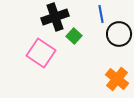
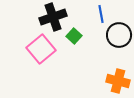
black cross: moved 2 px left
black circle: moved 1 px down
pink square: moved 4 px up; rotated 16 degrees clockwise
orange cross: moved 1 px right, 2 px down; rotated 25 degrees counterclockwise
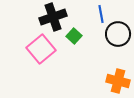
black circle: moved 1 px left, 1 px up
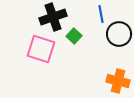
black circle: moved 1 px right
pink square: rotated 32 degrees counterclockwise
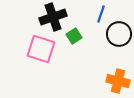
blue line: rotated 30 degrees clockwise
green square: rotated 14 degrees clockwise
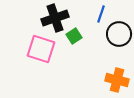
black cross: moved 2 px right, 1 px down
orange cross: moved 1 px left, 1 px up
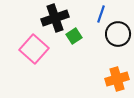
black circle: moved 1 px left
pink square: moved 7 px left; rotated 24 degrees clockwise
orange cross: moved 1 px up; rotated 30 degrees counterclockwise
